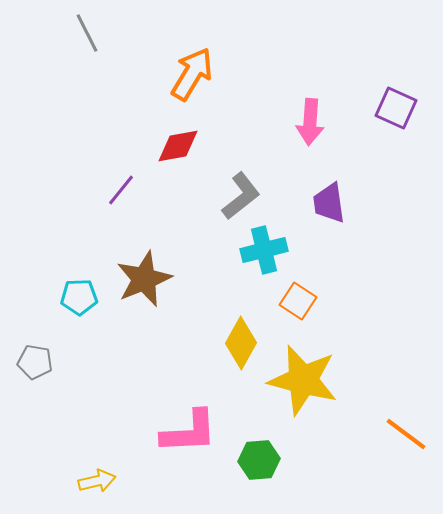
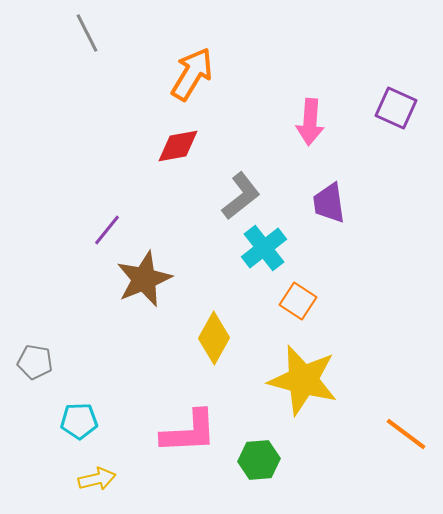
purple line: moved 14 px left, 40 px down
cyan cross: moved 2 px up; rotated 24 degrees counterclockwise
cyan pentagon: moved 124 px down
yellow diamond: moved 27 px left, 5 px up
yellow arrow: moved 2 px up
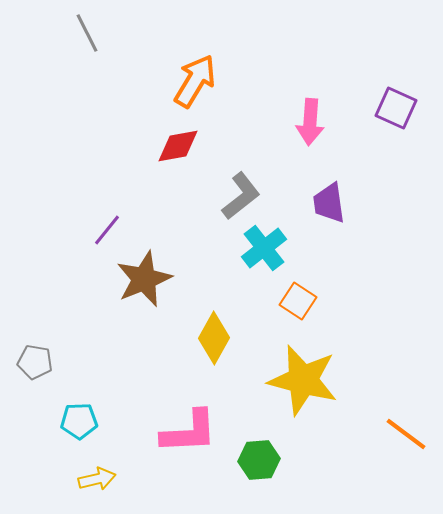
orange arrow: moved 3 px right, 7 px down
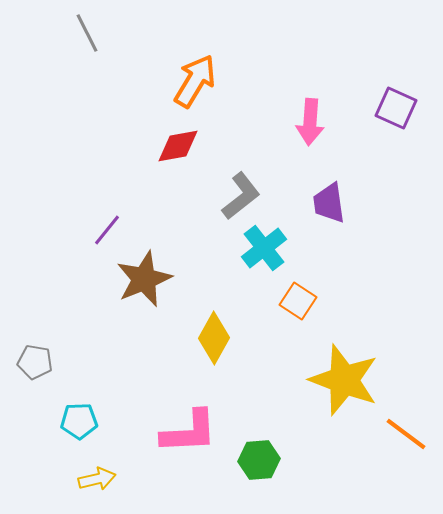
yellow star: moved 41 px right; rotated 6 degrees clockwise
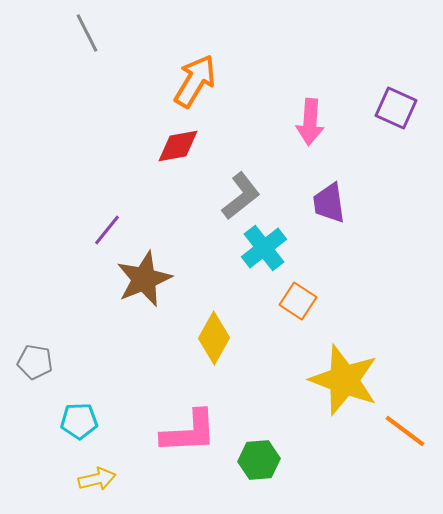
orange line: moved 1 px left, 3 px up
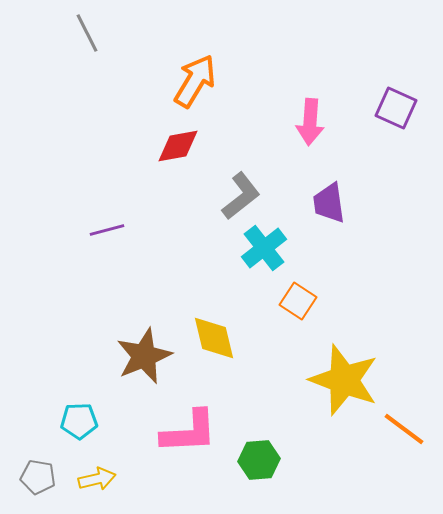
purple line: rotated 36 degrees clockwise
brown star: moved 77 px down
yellow diamond: rotated 42 degrees counterclockwise
gray pentagon: moved 3 px right, 115 px down
orange line: moved 1 px left, 2 px up
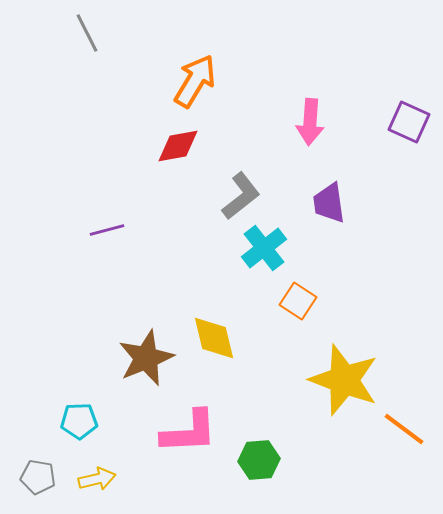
purple square: moved 13 px right, 14 px down
brown star: moved 2 px right, 2 px down
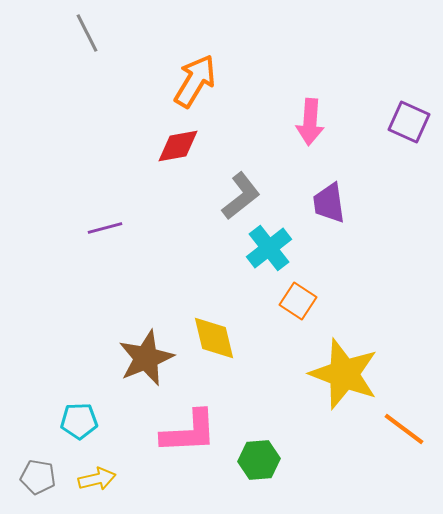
purple line: moved 2 px left, 2 px up
cyan cross: moved 5 px right
yellow star: moved 6 px up
